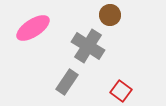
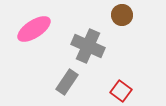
brown circle: moved 12 px right
pink ellipse: moved 1 px right, 1 px down
gray cross: rotated 8 degrees counterclockwise
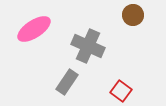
brown circle: moved 11 px right
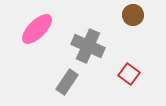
pink ellipse: moved 3 px right; rotated 12 degrees counterclockwise
red square: moved 8 px right, 17 px up
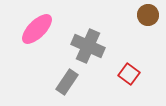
brown circle: moved 15 px right
